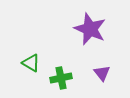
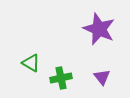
purple star: moved 9 px right
purple triangle: moved 4 px down
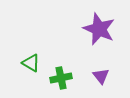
purple triangle: moved 1 px left, 1 px up
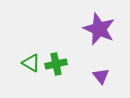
green cross: moved 5 px left, 14 px up
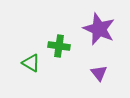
green cross: moved 3 px right, 18 px up; rotated 20 degrees clockwise
purple triangle: moved 2 px left, 3 px up
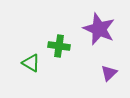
purple triangle: moved 10 px right; rotated 24 degrees clockwise
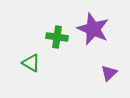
purple star: moved 6 px left
green cross: moved 2 px left, 9 px up
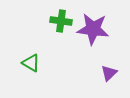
purple star: rotated 16 degrees counterclockwise
green cross: moved 4 px right, 16 px up
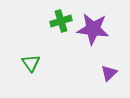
green cross: rotated 25 degrees counterclockwise
green triangle: rotated 24 degrees clockwise
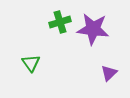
green cross: moved 1 px left, 1 px down
